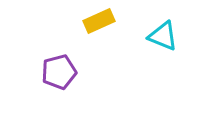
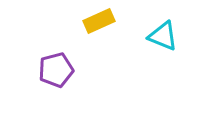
purple pentagon: moved 3 px left, 2 px up
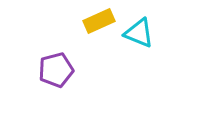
cyan triangle: moved 24 px left, 3 px up
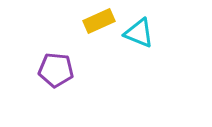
purple pentagon: rotated 20 degrees clockwise
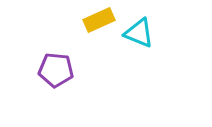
yellow rectangle: moved 1 px up
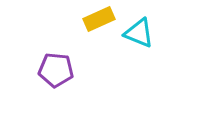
yellow rectangle: moved 1 px up
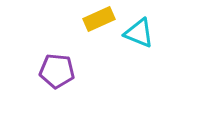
purple pentagon: moved 1 px right, 1 px down
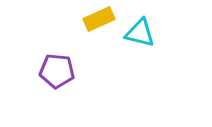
cyan triangle: moved 1 px right; rotated 8 degrees counterclockwise
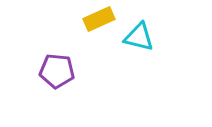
cyan triangle: moved 1 px left, 4 px down
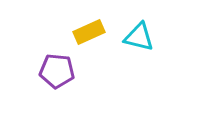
yellow rectangle: moved 10 px left, 13 px down
